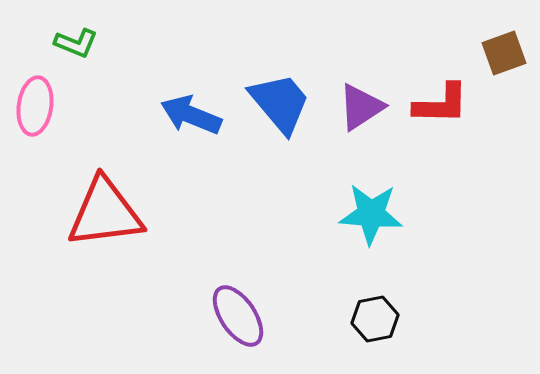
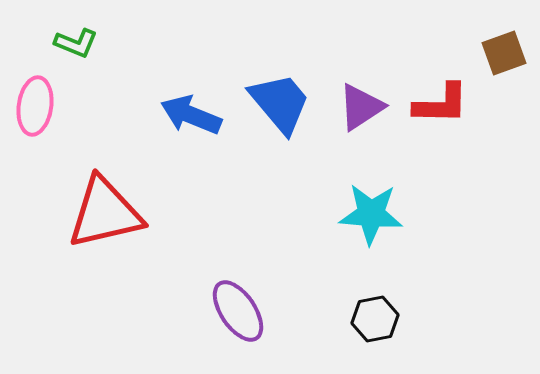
red triangle: rotated 6 degrees counterclockwise
purple ellipse: moved 5 px up
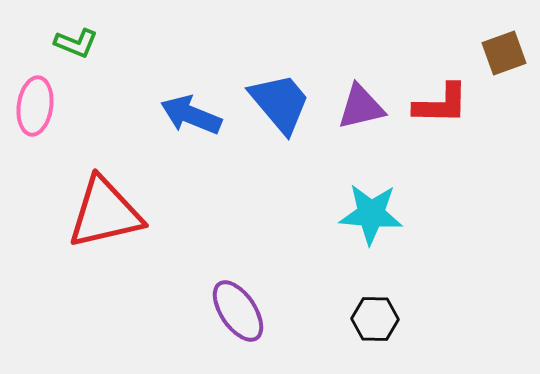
purple triangle: rotated 20 degrees clockwise
black hexagon: rotated 12 degrees clockwise
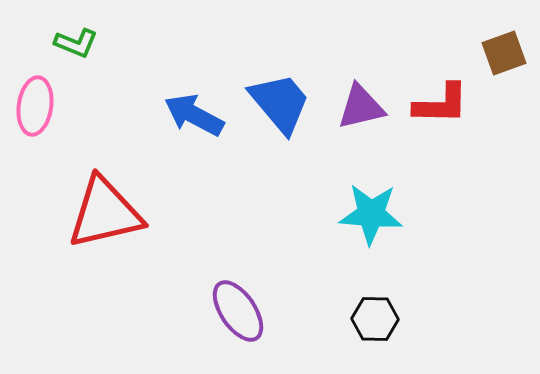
blue arrow: moved 3 px right; rotated 6 degrees clockwise
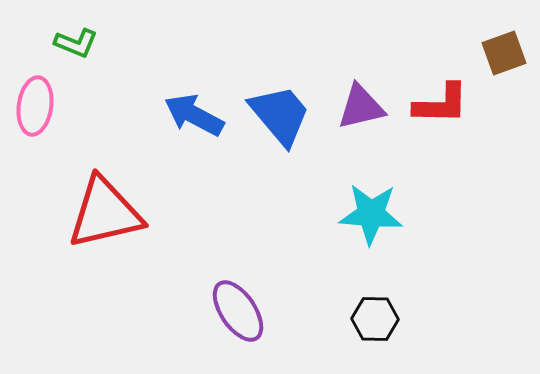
blue trapezoid: moved 12 px down
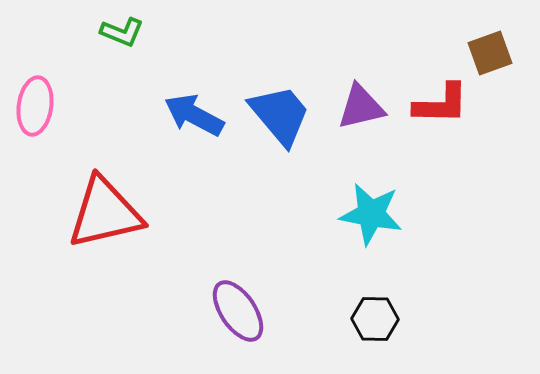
green L-shape: moved 46 px right, 11 px up
brown square: moved 14 px left
cyan star: rotated 6 degrees clockwise
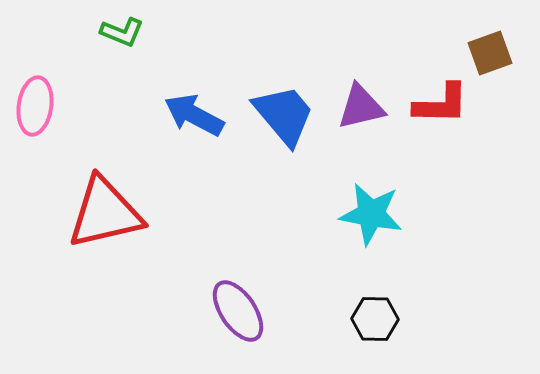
blue trapezoid: moved 4 px right
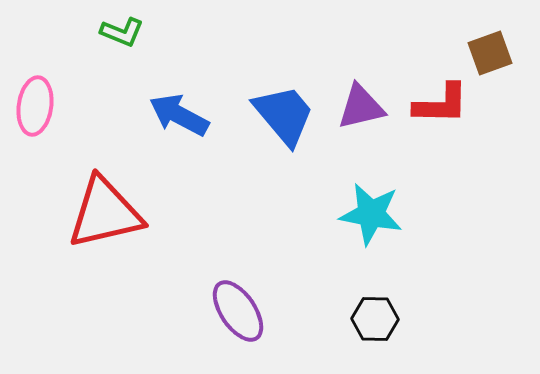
blue arrow: moved 15 px left
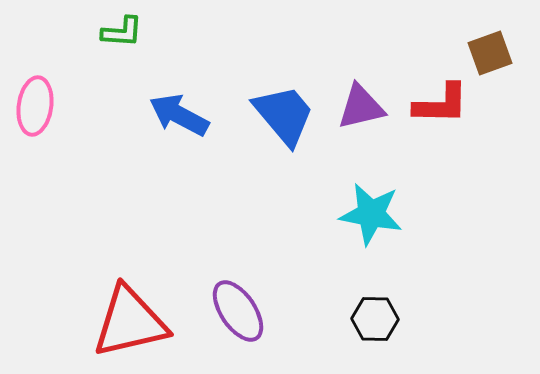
green L-shape: rotated 18 degrees counterclockwise
red triangle: moved 25 px right, 109 px down
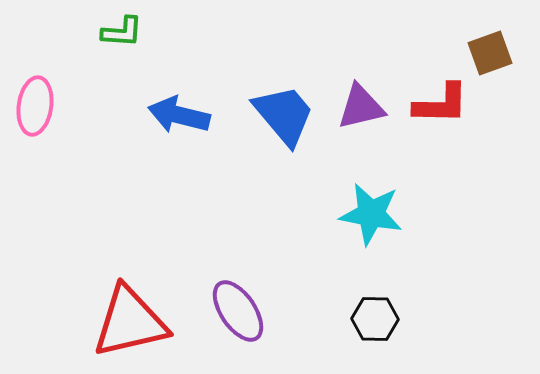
blue arrow: rotated 14 degrees counterclockwise
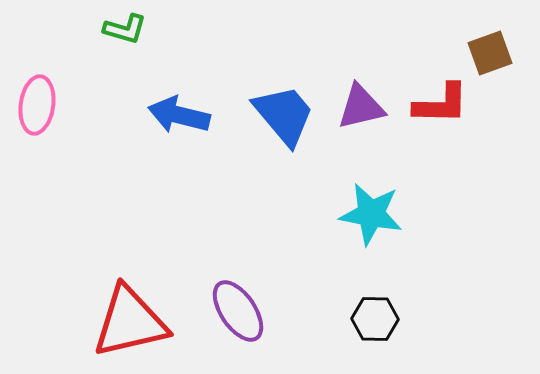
green L-shape: moved 3 px right, 3 px up; rotated 12 degrees clockwise
pink ellipse: moved 2 px right, 1 px up
